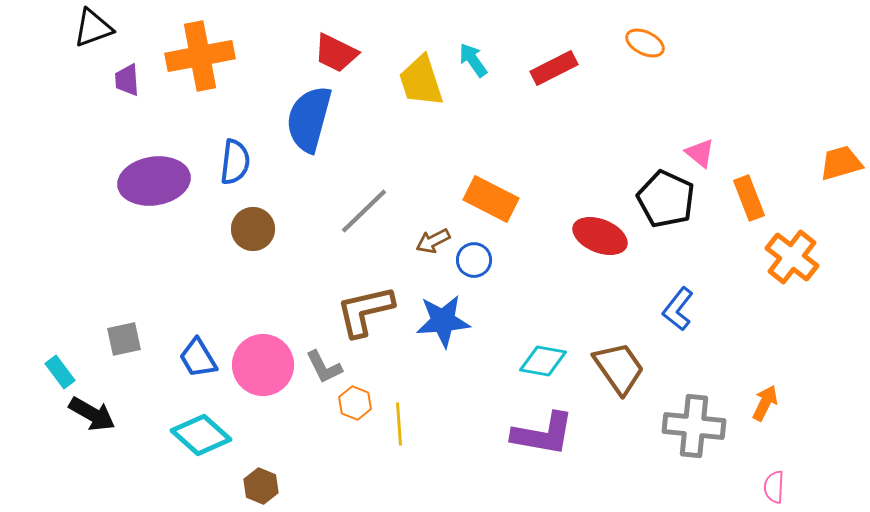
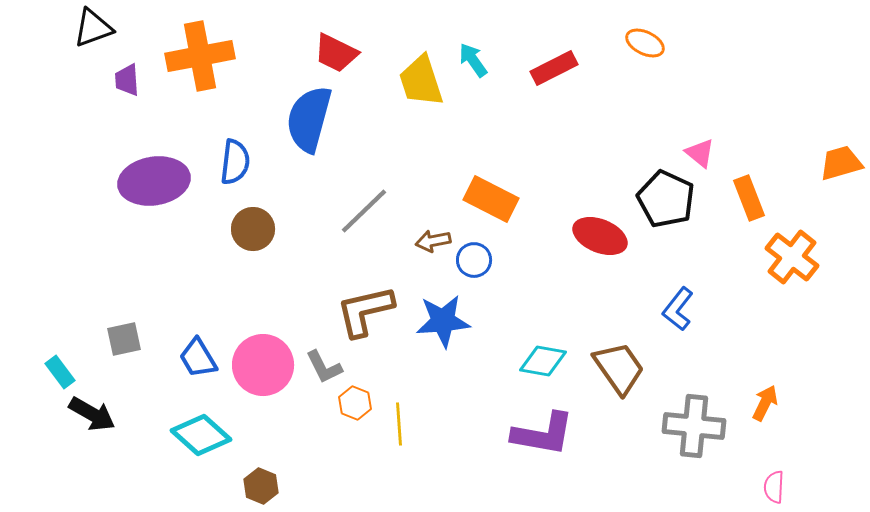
brown arrow at (433, 241): rotated 16 degrees clockwise
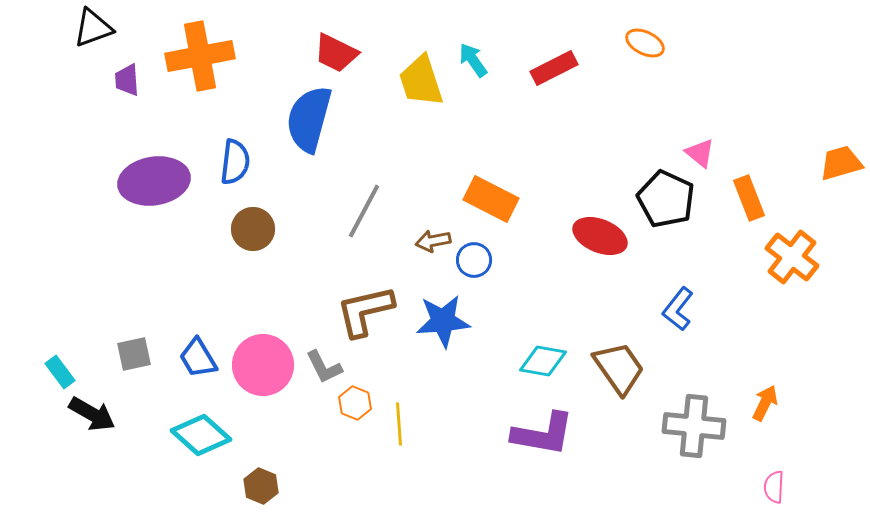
gray line at (364, 211): rotated 18 degrees counterclockwise
gray square at (124, 339): moved 10 px right, 15 px down
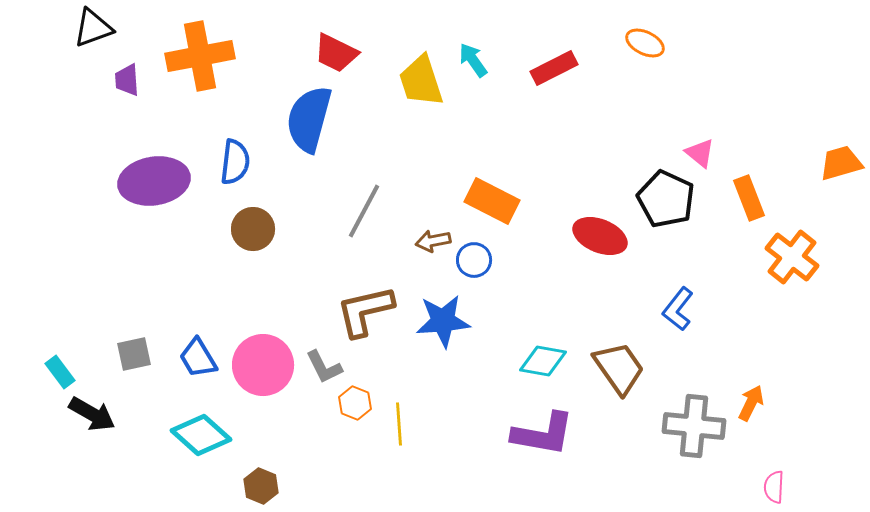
orange rectangle at (491, 199): moved 1 px right, 2 px down
orange arrow at (765, 403): moved 14 px left
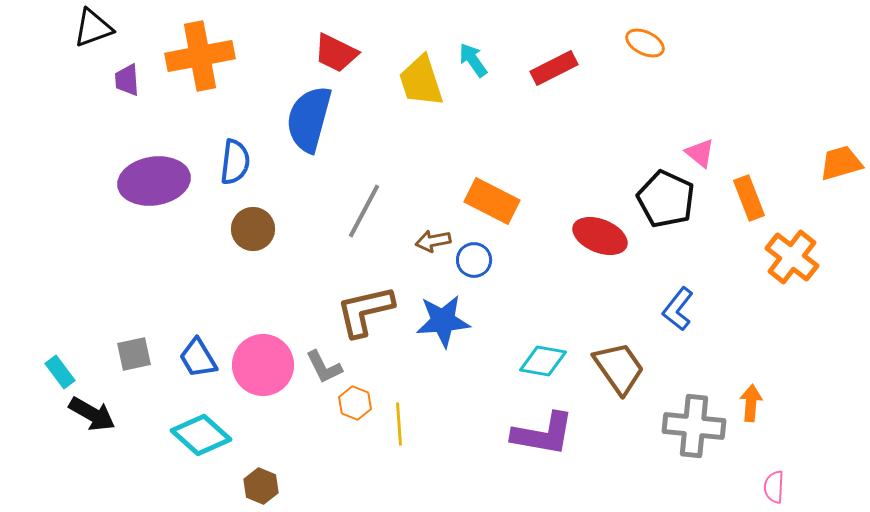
orange arrow at (751, 403): rotated 21 degrees counterclockwise
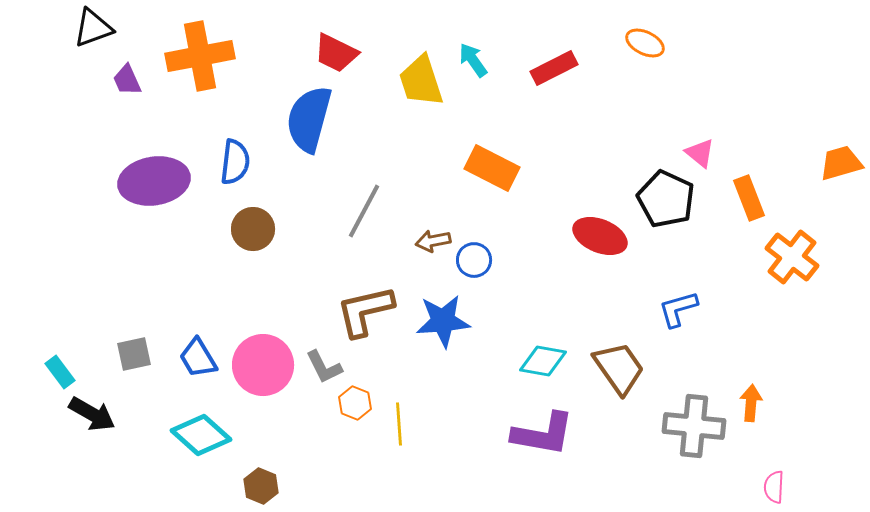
purple trapezoid at (127, 80): rotated 20 degrees counterclockwise
orange rectangle at (492, 201): moved 33 px up
blue L-shape at (678, 309): rotated 36 degrees clockwise
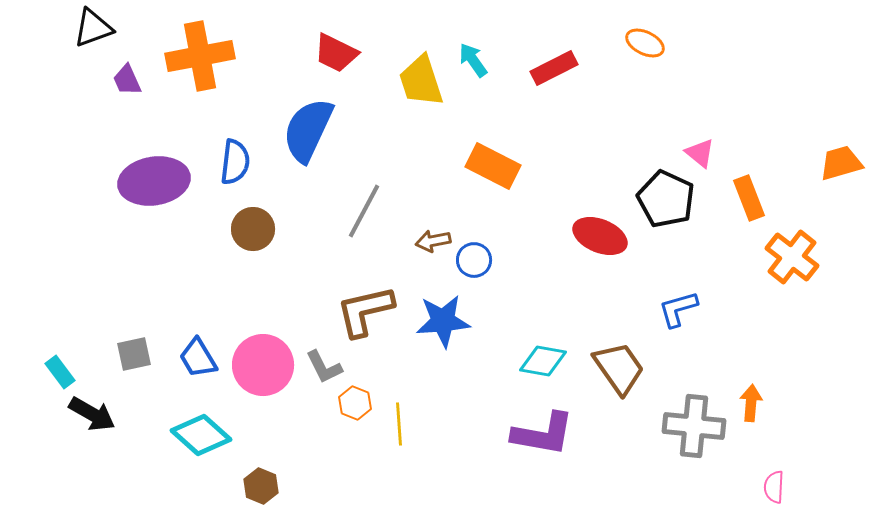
blue semicircle at (309, 119): moved 1 px left, 11 px down; rotated 10 degrees clockwise
orange rectangle at (492, 168): moved 1 px right, 2 px up
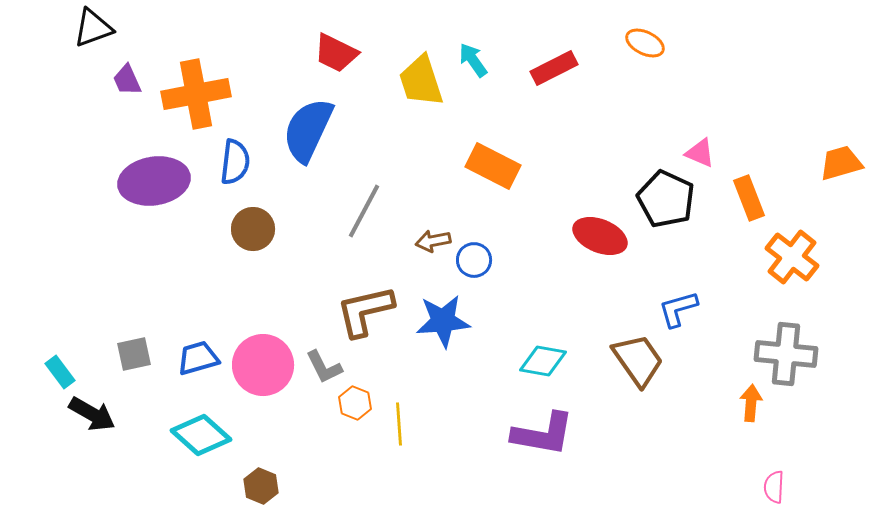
orange cross at (200, 56): moved 4 px left, 38 px down
pink triangle at (700, 153): rotated 16 degrees counterclockwise
blue trapezoid at (198, 358): rotated 105 degrees clockwise
brown trapezoid at (619, 368): moved 19 px right, 8 px up
gray cross at (694, 426): moved 92 px right, 72 px up
